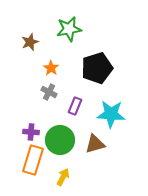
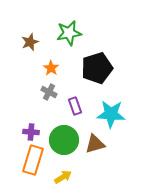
green star: moved 4 px down
purple rectangle: rotated 42 degrees counterclockwise
green circle: moved 4 px right
yellow arrow: rotated 30 degrees clockwise
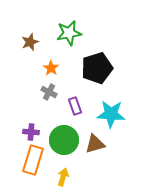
yellow arrow: rotated 42 degrees counterclockwise
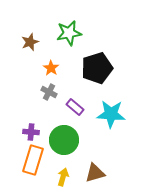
purple rectangle: moved 1 px down; rotated 30 degrees counterclockwise
brown triangle: moved 29 px down
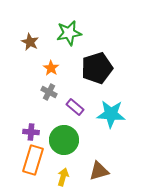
brown star: rotated 24 degrees counterclockwise
brown triangle: moved 4 px right, 2 px up
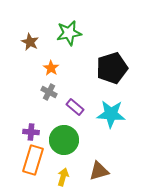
black pentagon: moved 15 px right
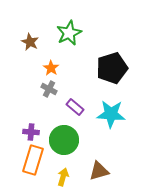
green star: rotated 15 degrees counterclockwise
gray cross: moved 3 px up
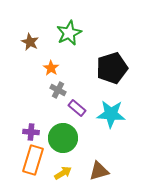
gray cross: moved 9 px right, 1 px down
purple rectangle: moved 2 px right, 1 px down
green circle: moved 1 px left, 2 px up
yellow arrow: moved 4 px up; rotated 42 degrees clockwise
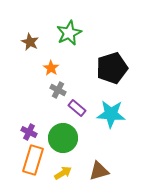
purple cross: moved 2 px left; rotated 21 degrees clockwise
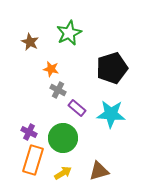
orange star: moved 1 px down; rotated 21 degrees counterclockwise
